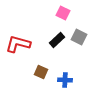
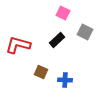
gray square: moved 6 px right, 5 px up
red L-shape: moved 1 px down
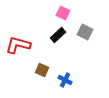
black rectangle: moved 1 px right, 5 px up
brown square: moved 1 px right, 2 px up
blue cross: rotated 24 degrees clockwise
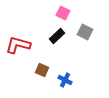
black rectangle: moved 1 px left, 1 px down
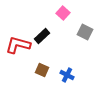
pink square: rotated 16 degrees clockwise
black rectangle: moved 15 px left
blue cross: moved 2 px right, 5 px up
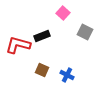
black rectangle: rotated 21 degrees clockwise
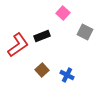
red L-shape: rotated 130 degrees clockwise
brown square: rotated 24 degrees clockwise
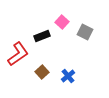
pink square: moved 1 px left, 9 px down
red L-shape: moved 9 px down
brown square: moved 2 px down
blue cross: moved 1 px right, 1 px down; rotated 24 degrees clockwise
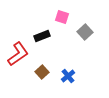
pink square: moved 5 px up; rotated 24 degrees counterclockwise
gray square: rotated 21 degrees clockwise
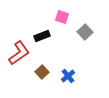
red L-shape: moved 1 px right, 1 px up
